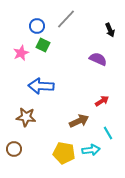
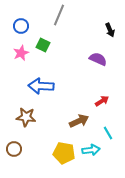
gray line: moved 7 px left, 4 px up; rotated 20 degrees counterclockwise
blue circle: moved 16 px left
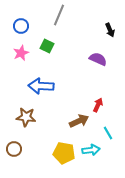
green square: moved 4 px right, 1 px down
red arrow: moved 4 px left, 4 px down; rotated 32 degrees counterclockwise
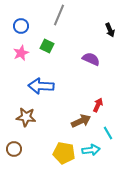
purple semicircle: moved 7 px left
brown arrow: moved 2 px right
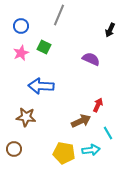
black arrow: rotated 48 degrees clockwise
green square: moved 3 px left, 1 px down
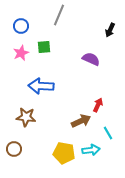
green square: rotated 32 degrees counterclockwise
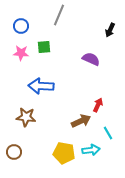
pink star: rotated 28 degrees clockwise
brown circle: moved 3 px down
